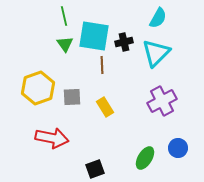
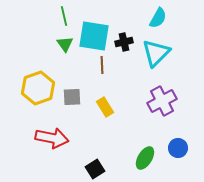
black square: rotated 12 degrees counterclockwise
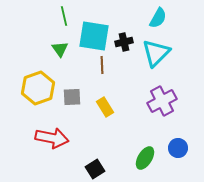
green triangle: moved 5 px left, 5 px down
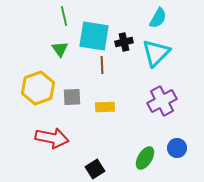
yellow rectangle: rotated 60 degrees counterclockwise
blue circle: moved 1 px left
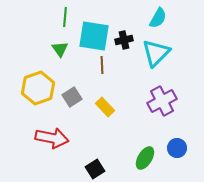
green line: moved 1 px right, 1 px down; rotated 18 degrees clockwise
black cross: moved 2 px up
gray square: rotated 30 degrees counterclockwise
yellow rectangle: rotated 48 degrees clockwise
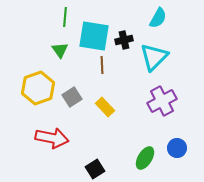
green triangle: moved 1 px down
cyan triangle: moved 2 px left, 4 px down
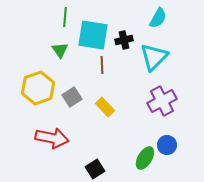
cyan square: moved 1 px left, 1 px up
blue circle: moved 10 px left, 3 px up
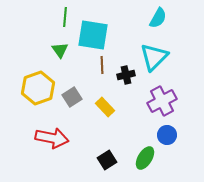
black cross: moved 2 px right, 35 px down
blue circle: moved 10 px up
black square: moved 12 px right, 9 px up
